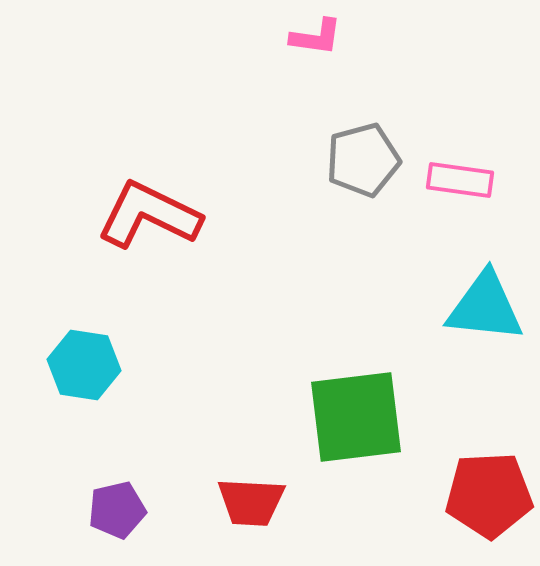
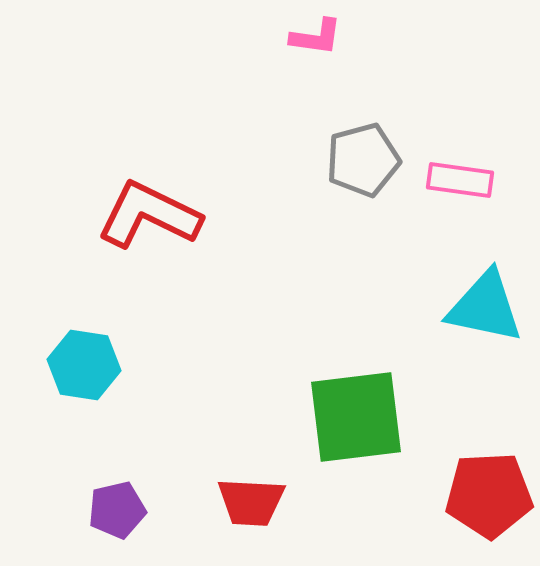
cyan triangle: rotated 6 degrees clockwise
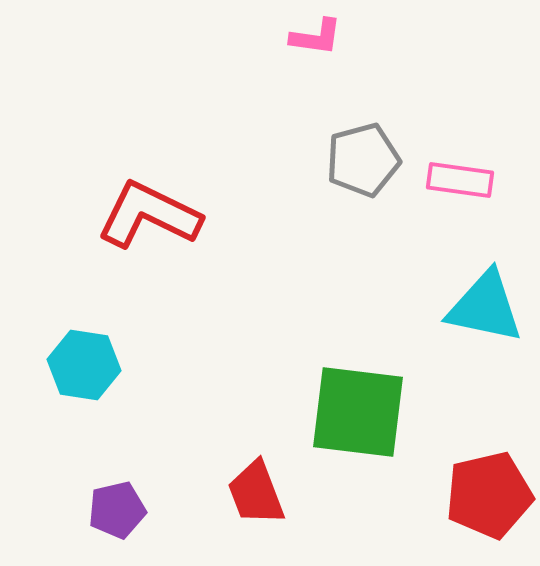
green square: moved 2 px right, 5 px up; rotated 14 degrees clockwise
red pentagon: rotated 10 degrees counterclockwise
red trapezoid: moved 5 px right, 9 px up; rotated 66 degrees clockwise
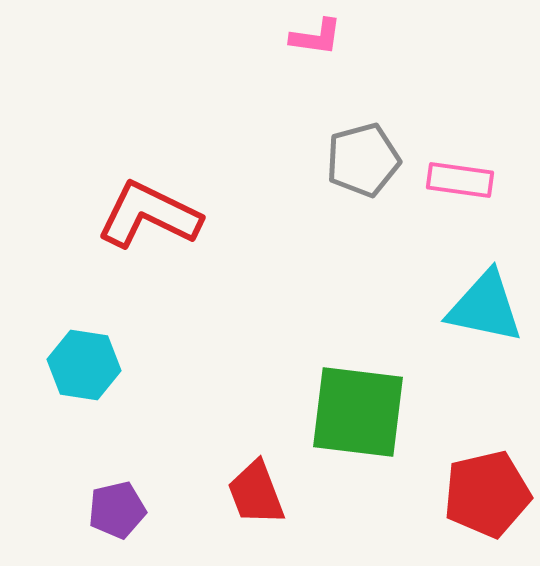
red pentagon: moved 2 px left, 1 px up
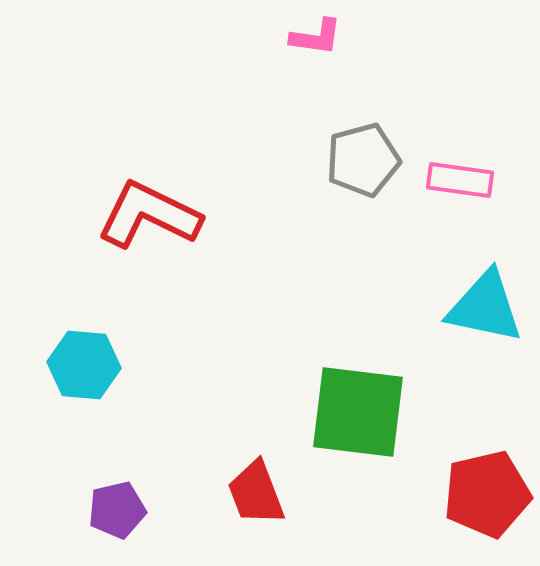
cyan hexagon: rotated 4 degrees counterclockwise
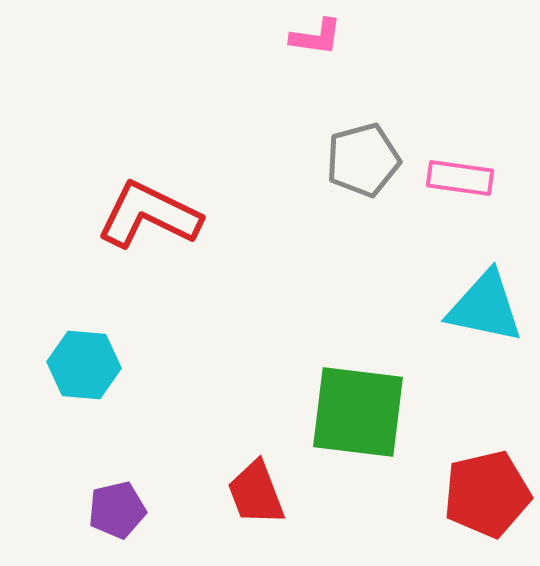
pink rectangle: moved 2 px up
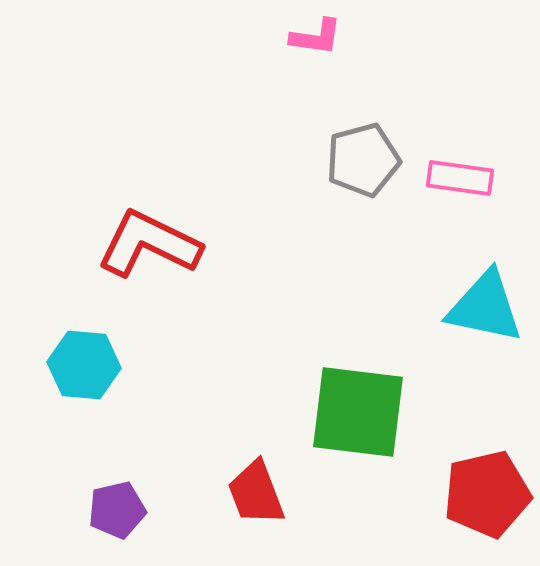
red L-shape: moved 29 px down
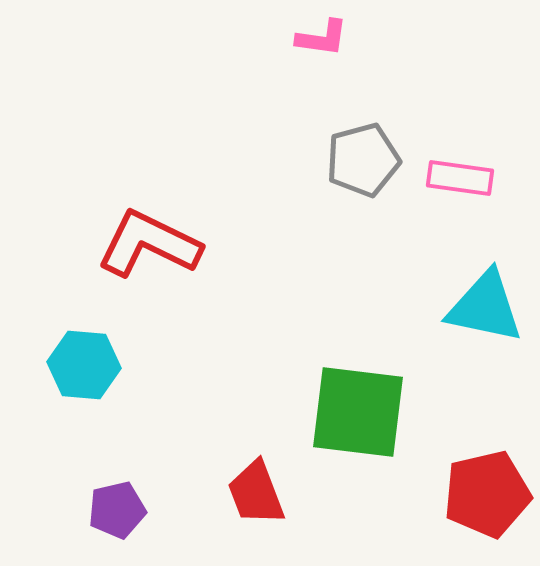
pink L-shape: moved 6 px right, 1 px down
